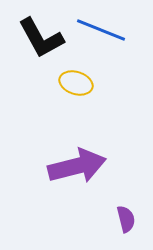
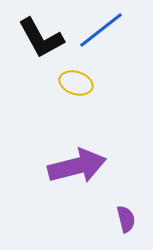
blue line: rotated 60 degrees counterclockwise
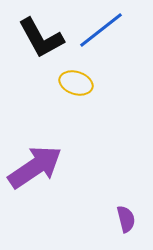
purple arrow: moved 42 px left, 1 px down; rotated 20 degrees counterclockwise
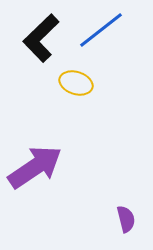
black L-shape: rotated 75 degrees clockwise
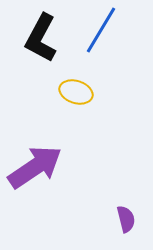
blue line: rotated 21 degrees counterclockwise
black L-shape: rotated 18 degrees counterclockwise
yellow ellipse: moved 9 px down
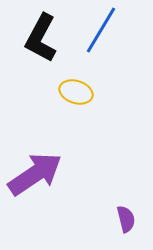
purple arrow: moved 7 px down
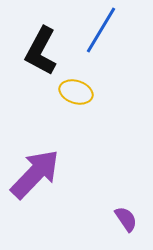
black L-shape: moved 13 px down
purple arrow: rotated 12 degrees counterclockwise
purple semicircle: rotated 20 degrees counterclockwise
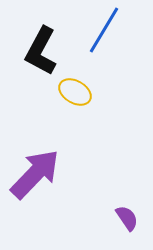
blue line: moved 3 px right
yellow ellipse: moved 1 px left; rotated 12 degrees clockwise
purple semicircle: moved 1 px right, 1 px up
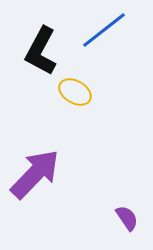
blue line: rotated 21 degrees clockwise
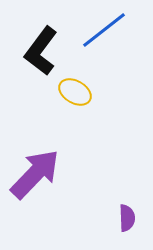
black L-shape: rotated 9 degrees clockwise
purple semicircle: rotated 32 degrees clockwise
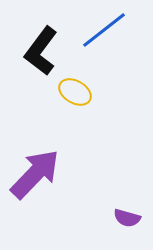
purple semicircle: rotated 108 degrees clockwise
